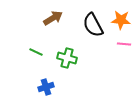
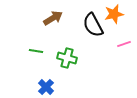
orange star: moved 7 px left, 6 px up; rotated 18 degrees counterclockwise
pink line: rotated 24 degrees counterclockwise
green line: moved 1 px up; rotated 16 degrees counterclockwise
blue cross: rotated 28 degrees counterclockwise
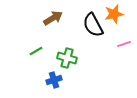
green line: rotated 40 degrees counterclockwise
blue cross: moved 8 px right, 7 px up; rotated 28 degrees clockwise
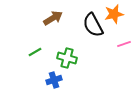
green line: moved 1 px left, 1 px down
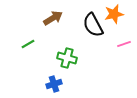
green line: moved 7 px left, 8 px up
blue cross: moved 4 px down
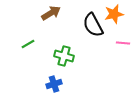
brown arrow: moved 2 px left, 5 px up
pink line: moved 1 px left, 1 px up; rotated 24 degrees clockwise
green cross: moved 3 px left, 2 px up
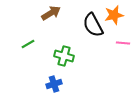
orange star: moved 1 px down
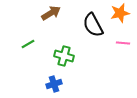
orange star: moved 6 px right, 2 px up
